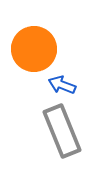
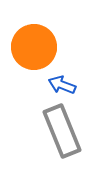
orange circle: moved 2 px up
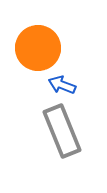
orange circle: moved 4 px right, 1 px down
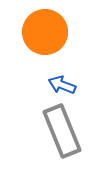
orange circle: moved 7 px right, 16 px up
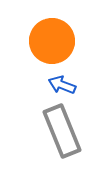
orange circle: moved 7 px right, 9 px down
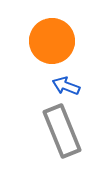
blue arrow: moved 4 px right, 1 px down
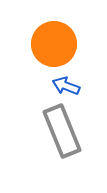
orange circle: moved 2 px right, 3 px down
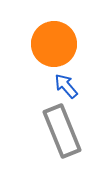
blue arrow: rotated 28 degrees clockwise
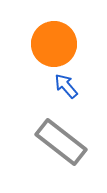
gray rectangle: moved 1 px left, 11 px down; rotated 30 degrees counterclockwise
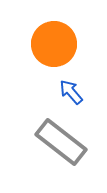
blue arrow: moved 5 px right, 6 px down
